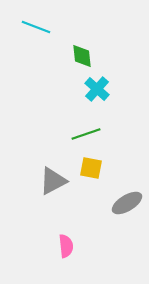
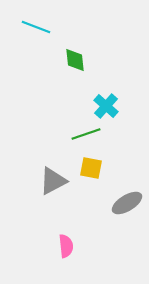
green diamond: moved 7 px left, 4 px down
cyan cross: moved 9 px right, 17 px down
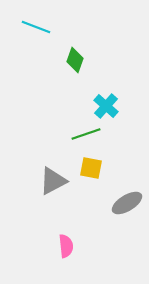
green diamond: rotated 25 degrees clockwise
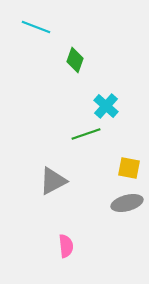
yellow square: moved 38 px right
gray ellipse: rotated 16 degrees clockwise
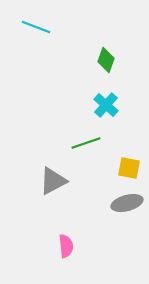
green diamond: moved 31 px right
cyan cross: moved 1 px up
green line: moved 9 px down
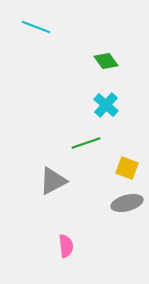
green diamond: moved 1 px down; rotated 55 degrees counterclockwise
yellow square: moved 2 px left; rotated 10 degrees clockwise
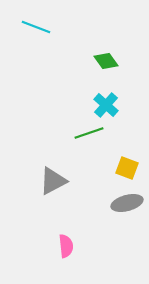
green line: moved 3 px right, 10 px up
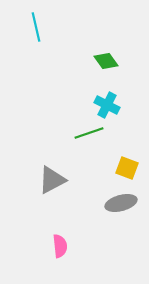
cyan line: rotated 56 degrees clockwise
cyan cross: moved 1 px right; rotated 15 degrees counterclockwise
gray triangle: moved 1 px left, 1 px up
gray ellipse: moved 6 px left
pink semicircle: moved 6 px left
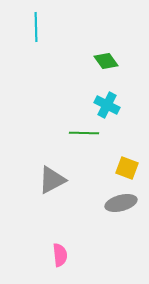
cyan line: rotated 12 degrees clockwise
green line: moved 5 px left; rotated 20 degrees clockwise
pink semicircle: moved 9 px down
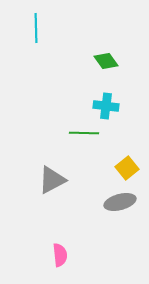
cyan line: moved 1 px down
cyan cross: moved 1 px left, 1 px down; rotated 20 degrees counterclockwise
yellow square: rotated 30 degrees clockwise
gray ellipse: moved 1 px left, 1 px up
